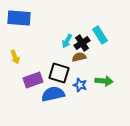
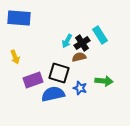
blue star: moved 3 px down
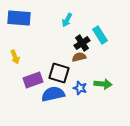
cyan arrow: moved 21 px up
green arrow: moved 1 px left, 3 px down
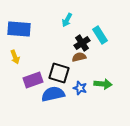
blue rectangle: moved 11 px down
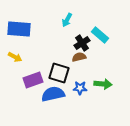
cyan rectangle: rotated 18 degrees counterclockwise
yellow arrow: rotated 40 degrees counterclockwise
blue star: rotated 16 degrees counterclockwise
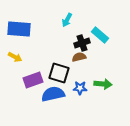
black cross: rotated 14 degrees clockwise
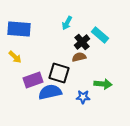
cyan arrow: moved 3 px down
black cross: moved 1 px up; rotated 21 degrees counterclockwise
yellow arrow: rotated 16 degrees clockwise
blue star: moved 3 px right, 9 px down
blue semicircle: moved 3 px left, 2 px up
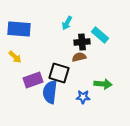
black cross: rotated 35 degrees clockwise
blue semicircle: rotated 70 degrees counterclockwise
